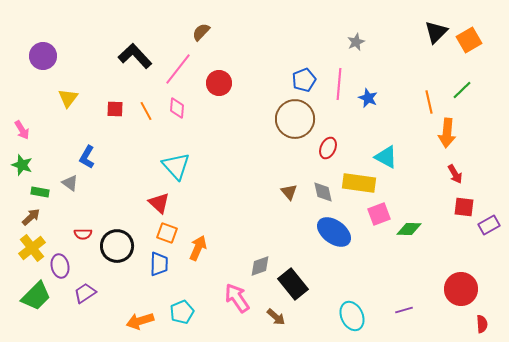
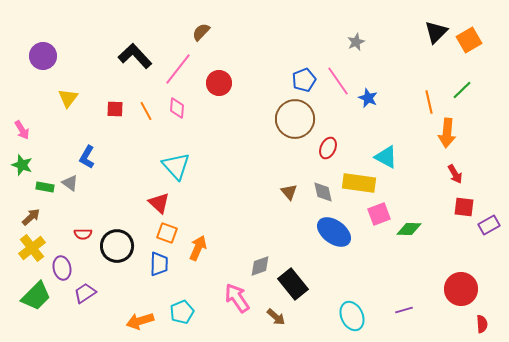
pink line at (339, 84): moved 1 px left, 3 px up; rotated 40 degrees counterclockwise
green rectangle at (40, 192): moved 5 px right, 5 px up
purple ellipse at (60, 266): moved 2 px right, 2 px down
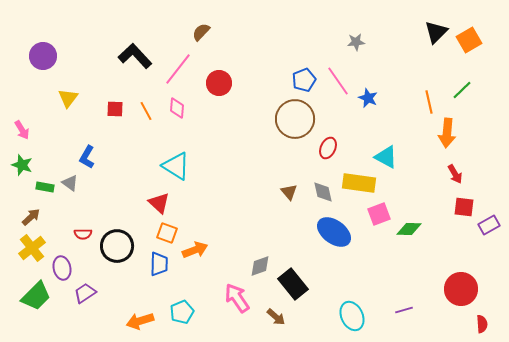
gray star at (356, 42): rotated 18 degrees clockwise
cyan triangle at (176, 166): rotated 16 degrees counterclockwise
orange arrow at (198, 248): moved 3 px left, 2 px down; rotated 45 degrees clockwise
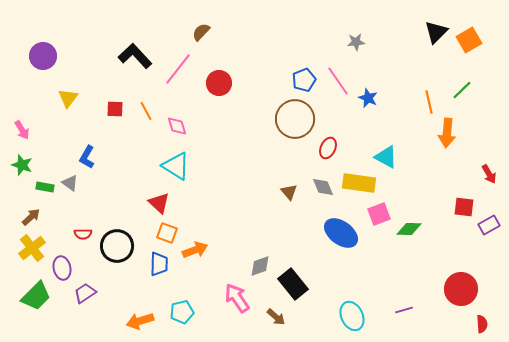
pink diamond at (177, 108): moved 18 px down; rotated 20 degrees counterclockwise
red arrow at (455, 174): moved 34 px right
gray diamond at (323, 192): moved 5 px up; rotated 10 degrees counterclockwise
blue ellipse at (334, 232): moved 7 px right, 1 px down
cyan pentagon at (182, 312): rotated 10 degrees clockwise
